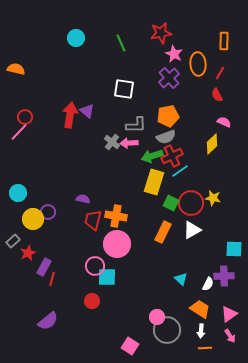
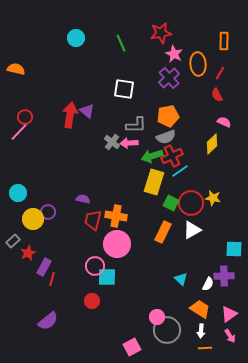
pink square at (130, 346): moved 2 px right, 1 px down; rotated 30 degrees clockwise
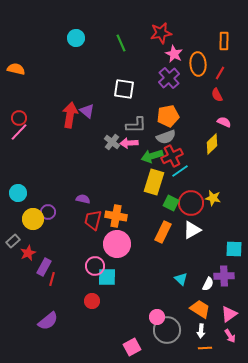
red circle at (25, 117): moved 6 px left, 1 px down
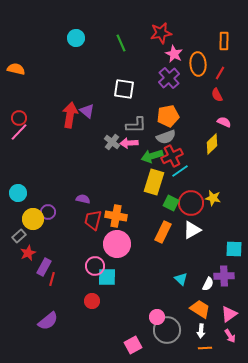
gray rectangle at (13, 241): moved 6 px right, 5 px up
pink square at (132, 347): moved 1 px right, 2 px up
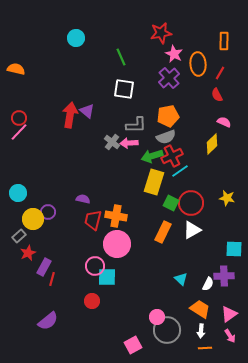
green line at (121, 43): moved 14 px down
yellow star at (213, 198): moved 14 px right
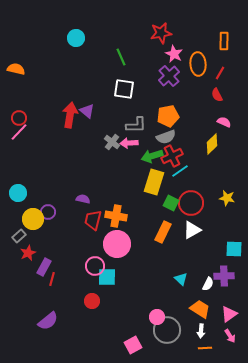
purple cross at (169, 78): moved 2 px up
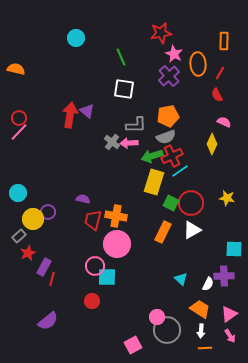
yellow diamond at (212, 144): rotated 20 degrees counterclockwise
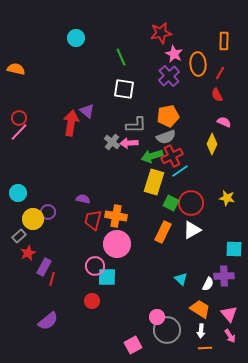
red arrow at (70, 115): moved 1 px right, 8 px down
pink triangle at (229, 314): rotated 36 degrees counterclockwise
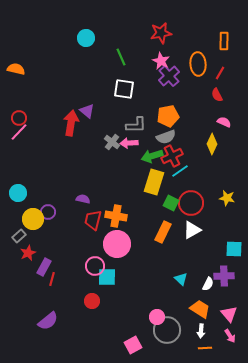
cyan circle at (76, 38): moved 10 px right
pink star at (174, 54): moved 13 px left, 7 px down
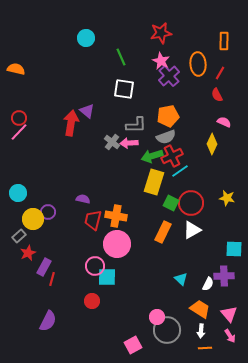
purple semicircle at (48, 321): rotated 25 degrees counterclockwise
